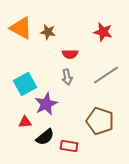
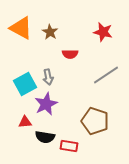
brown star: moved 2 px right; rotated 21 degrees clockwise
gray arrow: moved 19 px left
brown pentagon: moved 5 px left
black semicircle: rotated 48 degrees clockwise
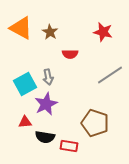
gray line: moved 4 px right
brown pentagon: moved 2 px down
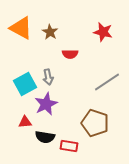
gray line: moved 3 px left, 7 px down
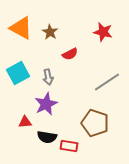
red semicircle: rotated 28 degrees counterclockwise
cyan square: moved 7 px left, 11 px up
black semicircle: moved 2 px right
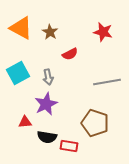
gray line: rotated 24 degrees clockwise
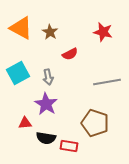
purple star: rotated 15 degrees counterclockwise
red triangle: moved 1 px down
black semicircle: moved 1 px left, 1 px down
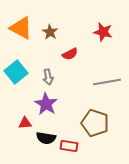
cyan square: moved 2 px left, 1 px up; rotated 10 degrees counterclockwise
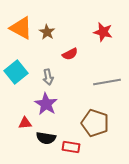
brown star: moved 3 px left
red rectangle: moved 2 px right, 1 px down
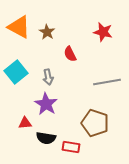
orange triangle: moved 2 px left, 1 px up
red semicircle: rotated 91 degrees clockwise
